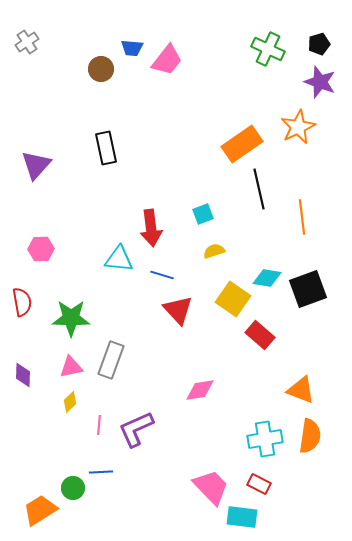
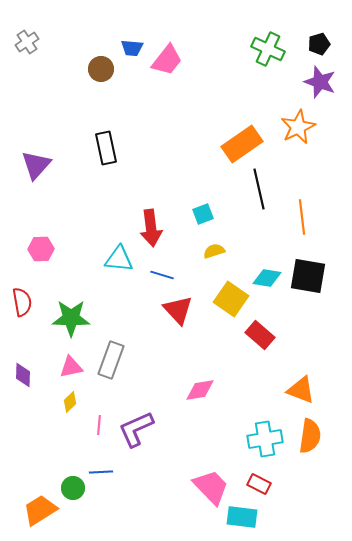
black square at (308, 289): moved 13 px up; rotated 30 degrees clockwise
yellow square at (233, 299): moved 2 px left
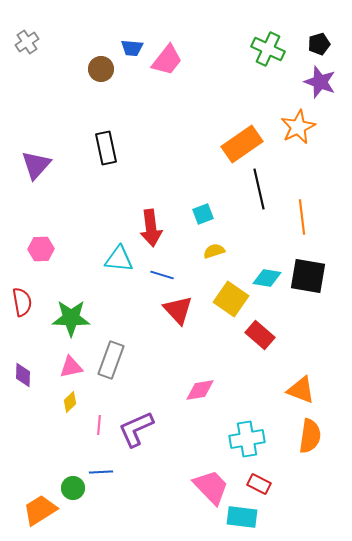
cyan cross at (265, 439): moved 18 px left
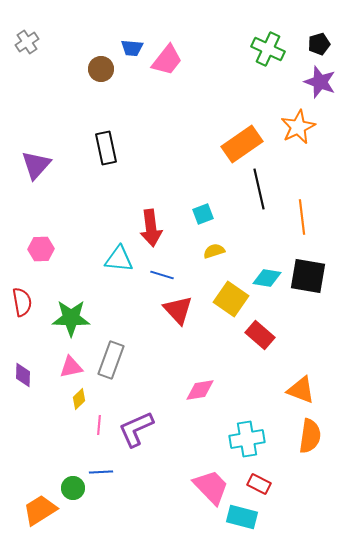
yellow diamond at (70, 402): moved 9 px right, 3 px up
cyan rectangle at (242, 517): rotated 8 degrees clockwise
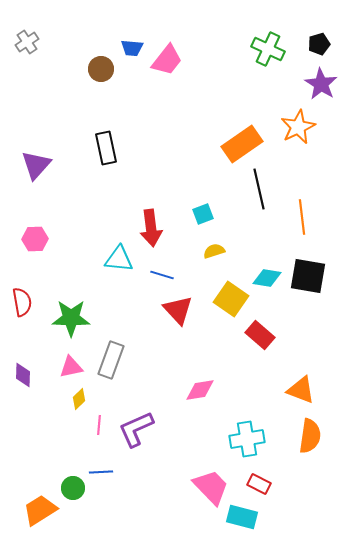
purple star at (320, 82): moved 1 px right, 2 px down; rotated 12 degrees clockwise
pink hexagon at (41, 249): moved 6 px left, 10 px up
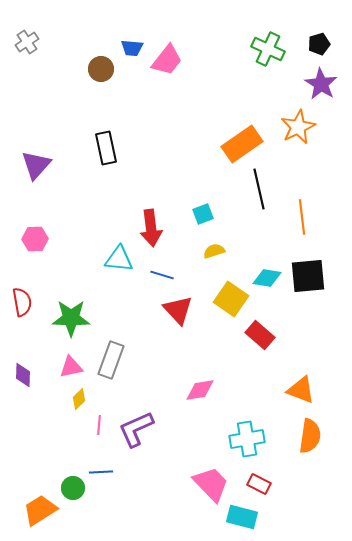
black square at (308, 276): rotated 15 degrees counterclockwise
pink trapezoid at (211, 487): moved 3 px up
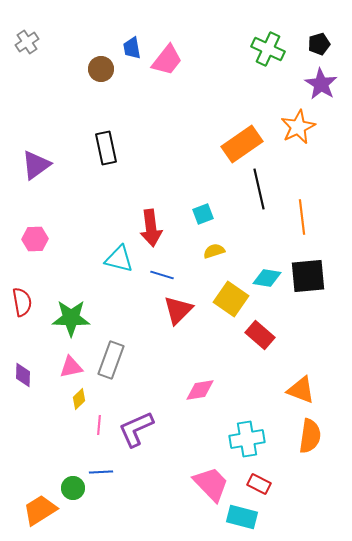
blue trapezoid at (132, 48): rotated 75 degrees clockwise
purple triangle at (36, 165): rotated 12 degrees clockwise
cyan triangle at (119, 259): rotated 8 degrees clockwise
red triangle at (178, 310): rotated 28 degrees clockwise
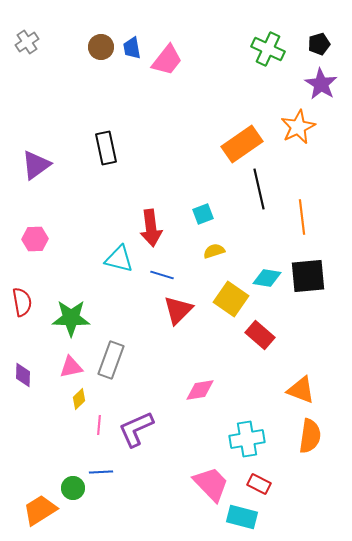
brown circle at (101, 69): moved 22 px up
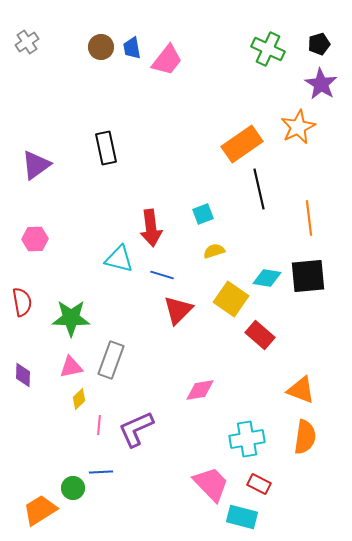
orange line at (302, 217): moved 7 px right, 1 px down
orange semicircle at (310, 436): moved 5 px left, 1 px down
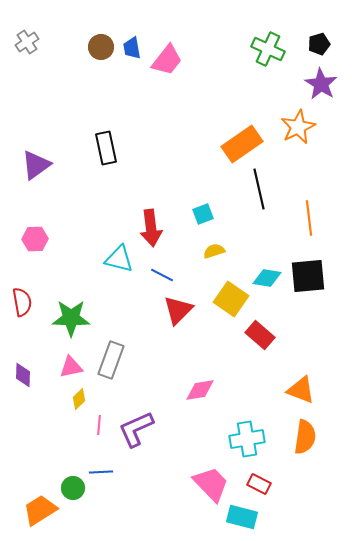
blue line at (162, 275): rotated 10 degrees clockwise
